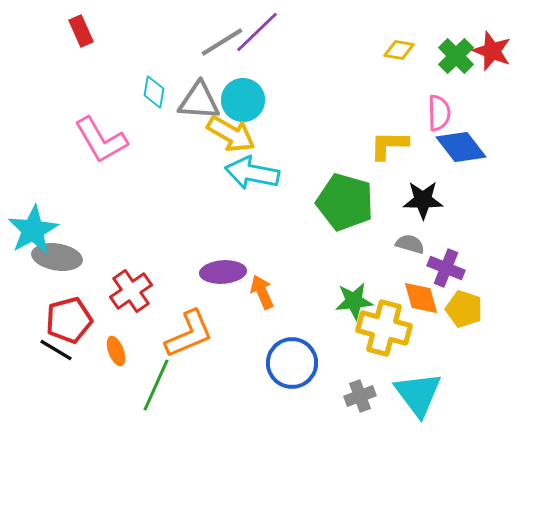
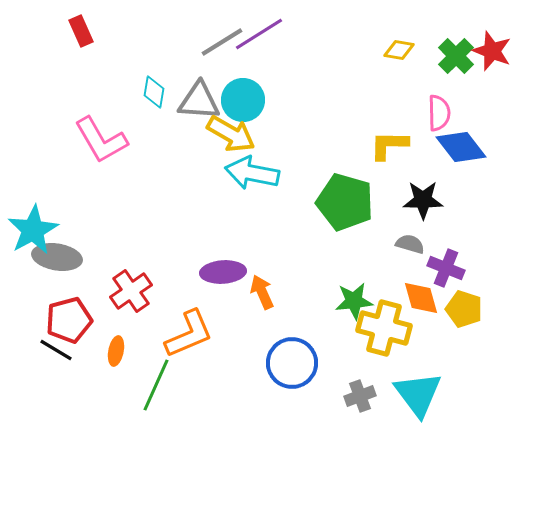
purple line: moved 2 px right, 2 px down; rotated 12 degrees clockwise
orange ellipse: rotated 32 degrees clockwise
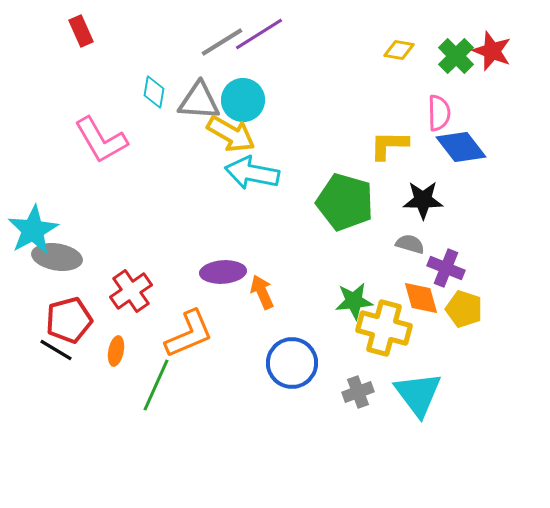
gray cross: moved 2 px left, 4 px up
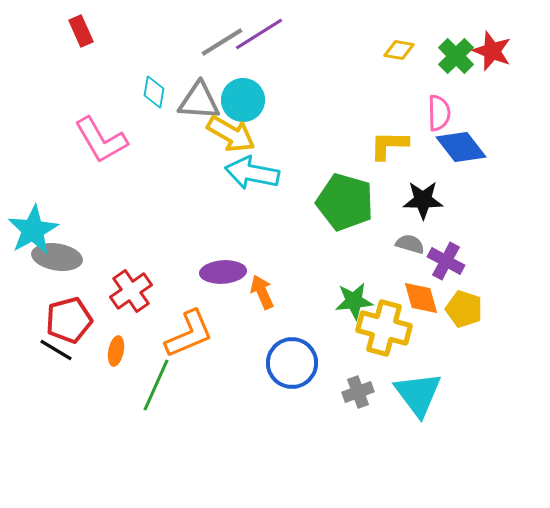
purple cross: moved 7 px up; rotated 6 degrees clockwise
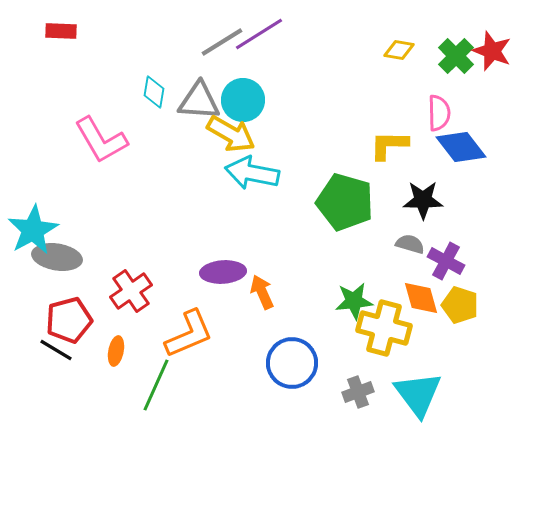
red rectangle: moved 20 px left; rotated 64 degrees counterclockwise
yellow pentagon: moved 4 px left, 4 px up
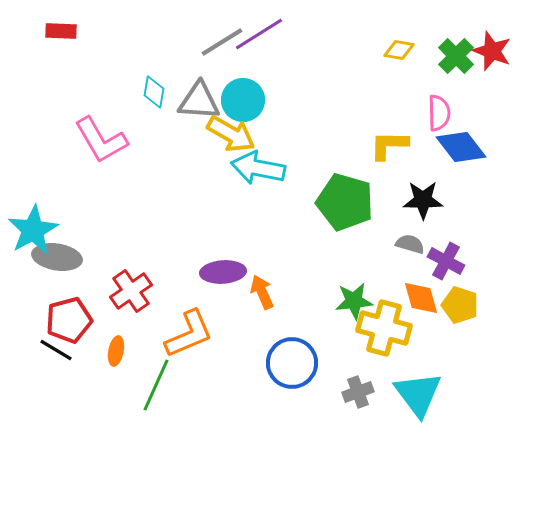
cyan arrow: moved 6 px right, 5 px up
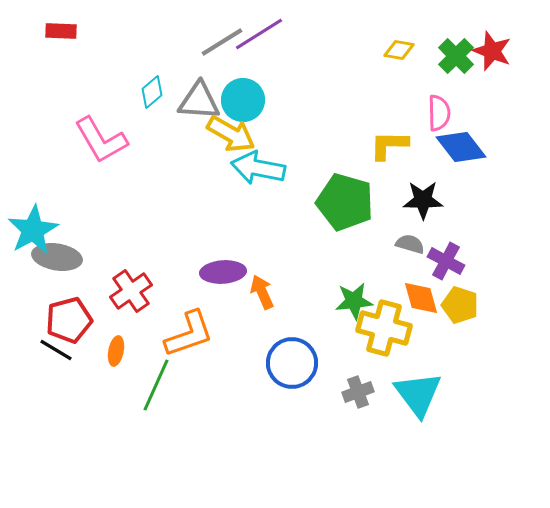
cyan diamond: moved 2 px left; rotated 40 degrees clockwise
orange L-shape: rotated 4 degrees clockwise
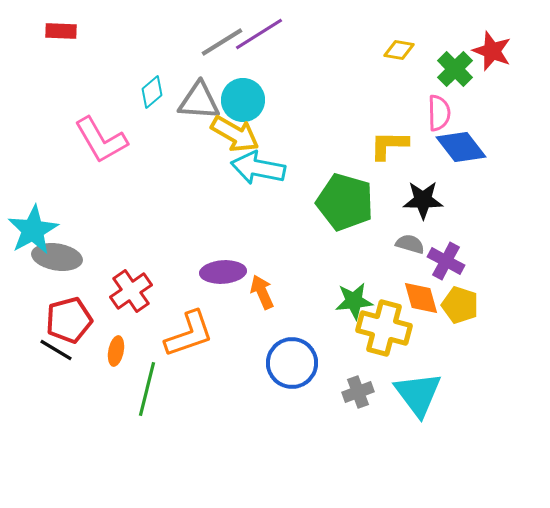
green cross: moved 1 px left, 13 px down
yellow arrow: moved 4 px right
green line: moved 9 px left, 4 px down; rotated 10 degrees counterclockwise
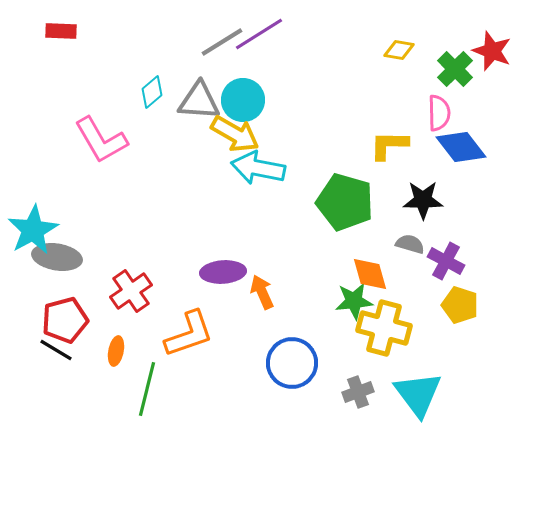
orange diamond: moved 51 px left, 24 px up
red pentagon: moved 4 px left
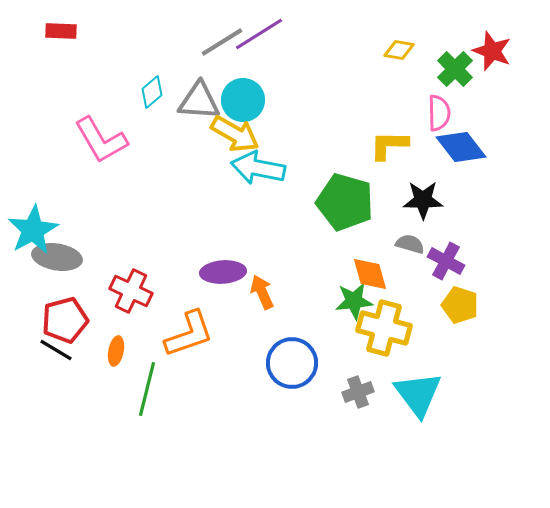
red cross: rotated 30 degrees counterclockwise
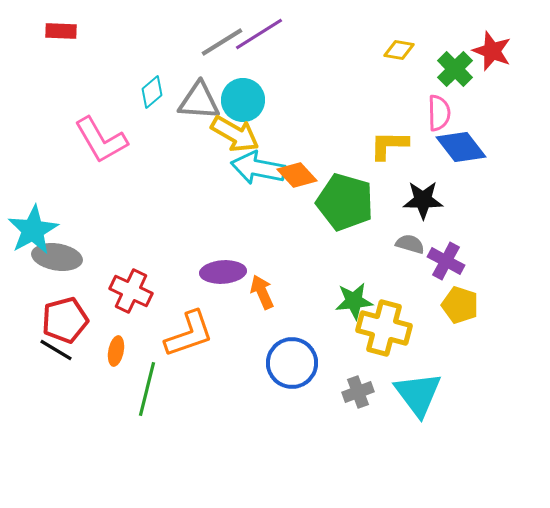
orange diamond: moved 73 px left, 99 px up; rotated 27 degrees counterclockwise
